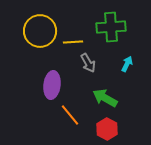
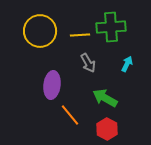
yellow line: moved 7 px right, 7 px up
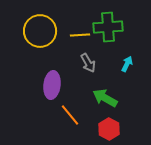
green cross: moved 3 px left
red hexagon: moved 2 px right
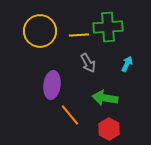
yellow line: moved 1 px left
green arrow: rotated 20 degrees counterclockwise
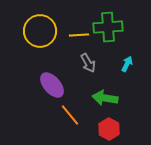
purple ellipse: rotated 48 degrees counterclockwise
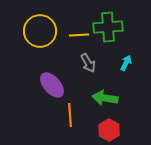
cyan arrow: moved 1 px left, 1 px up
orange line: rotated 35 degrees clockwise
red hexagon: moved 1 px down
